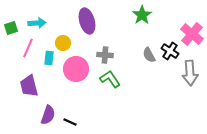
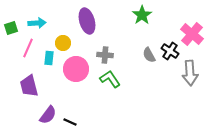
purple semicircle: rotated 18 degrees clockwise
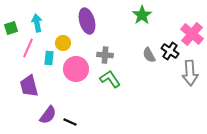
cyan arrow: rotated 96 degrees counterclockwise
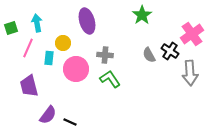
pink cross: rotated 15 degrees clockwise
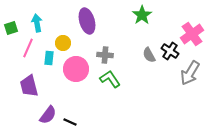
gray arrow: rotated 35 degrees clockwise
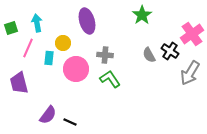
purple trapezoid: moved 10 px left, 3 px up
